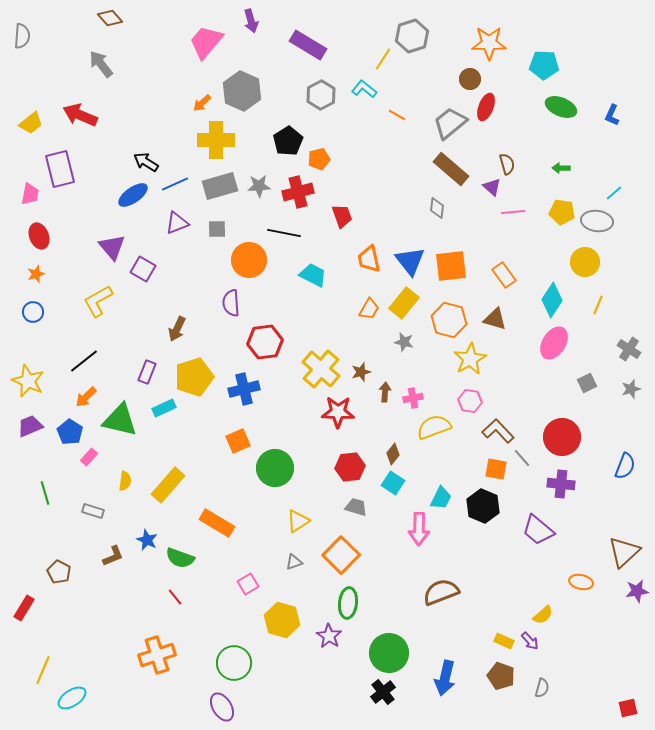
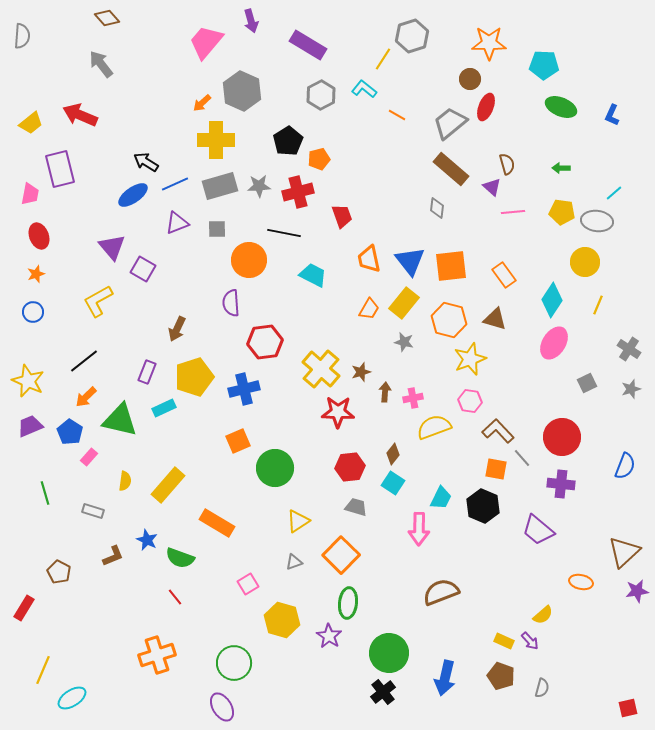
brown diamond at (110, 18): moved 3 px left
yellow star at (470, 359): rotated 8 degrees clockwise
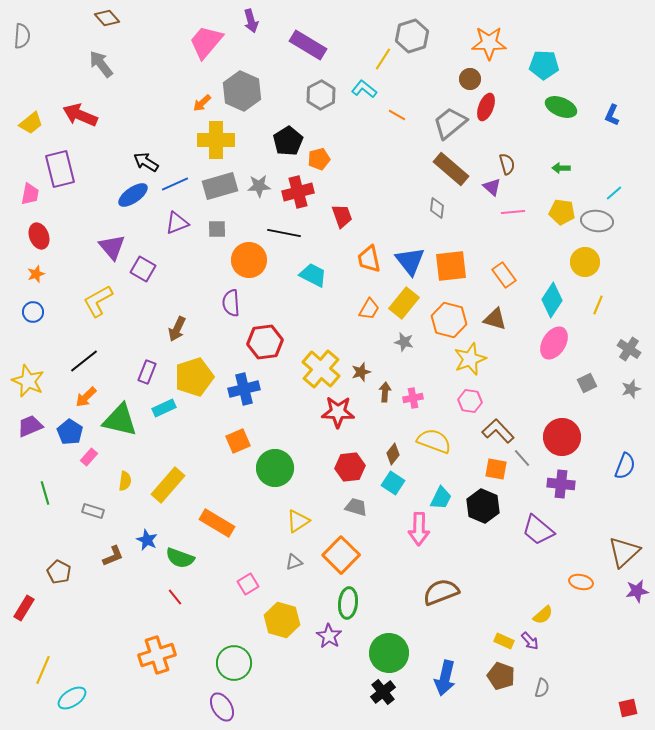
yellow semicircle at (434, 427): moved 14 px down; rotated 40 degrees clockwise
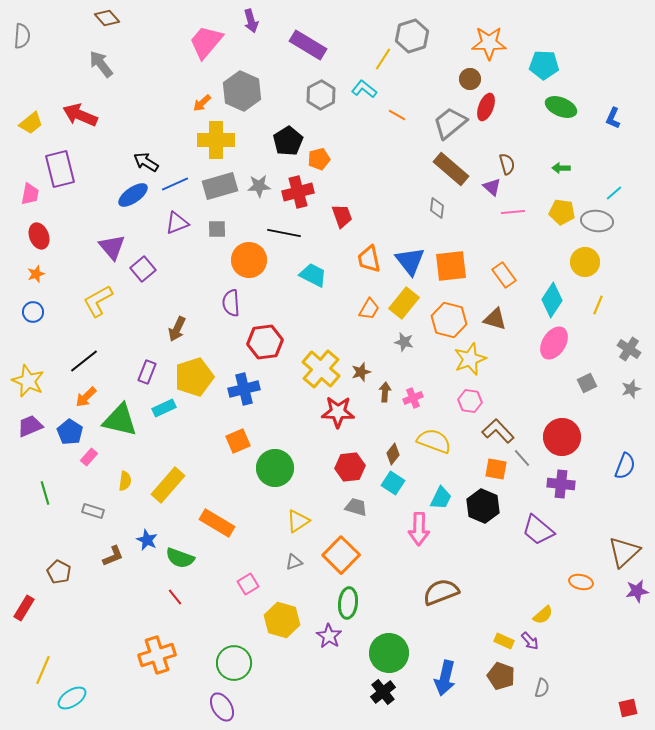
blue L-shape at (612, 115): moved 1 px right, 3 px down
purple square at (143, 269): rotated 20 degrees clockwise
pink cross at (413, 398): rotated 12 degrees counterclockwise
